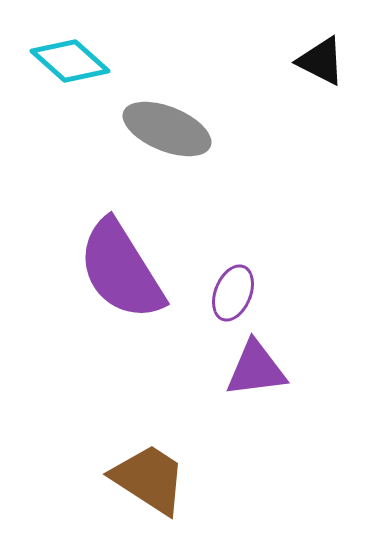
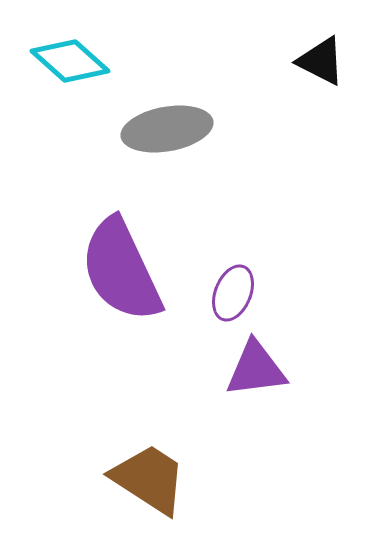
gray ellipse: rotated 32 degrees counterclockwise
purple semicircle: rotated 7 degrees clockwise
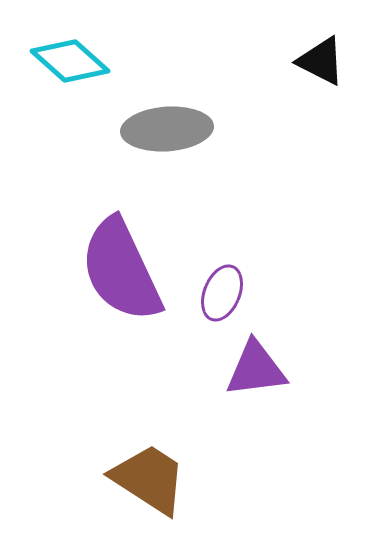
gray ellipse: rotated 6 degrees clockwise
purple ellipse: moved 11 px left
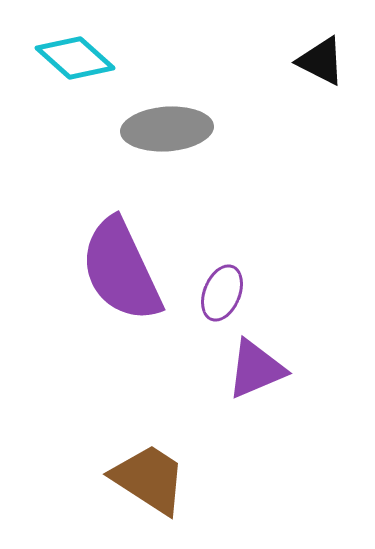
cyan diamond: moved 5 px right, 3 px up
purple triangle: rotated 16 degrees counterclockwise
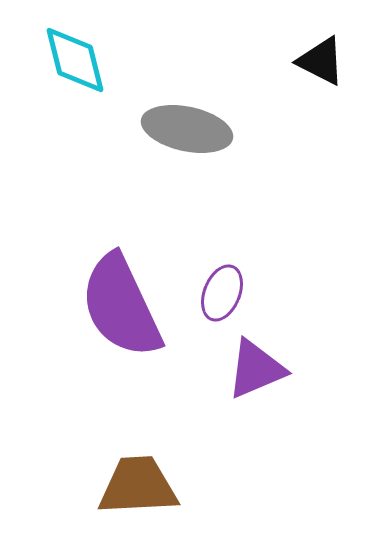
cyan diamond: moved 2 px down; rotated 34 degrees clockwise
gray ellipse: moved 20 px right; rotated 16 degrees clockwise
purple semicircle: moved 36 px down
brown trapezoid: moved 11 px left, 7 px down; rotated 36 degrees counterclockwise
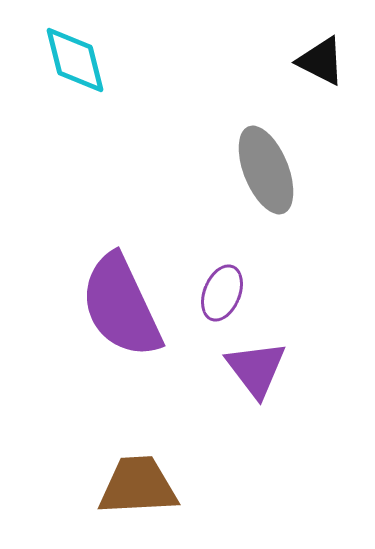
gray ellipse: moved 79 px right, 41 px down; rotated 56 degrees clockwise
purple triangle: rotated 44 degrees counterclockwise
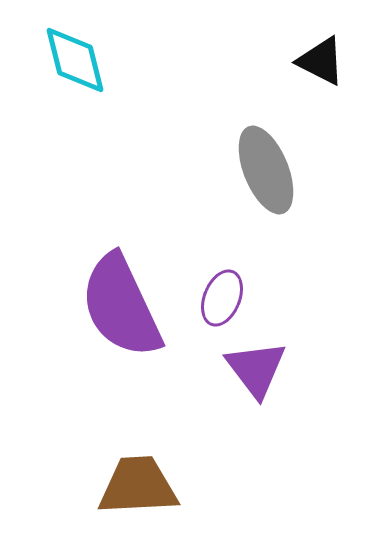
purple ellipse: moved 5 px down
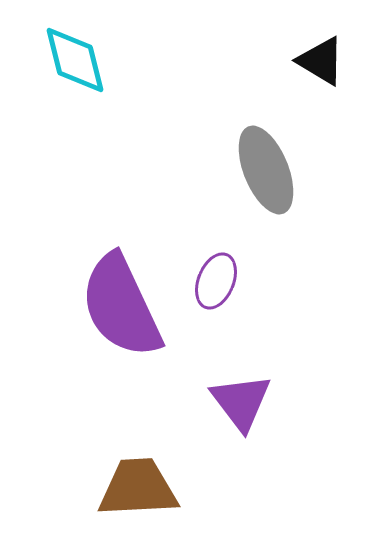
black triangle: rotated 4 degrees clockwise
purple ellipse: moved 6 px left, 17 px up
purple triangle: moved 15 px left, 33 px down
brown trapezoid: moved 2 px down
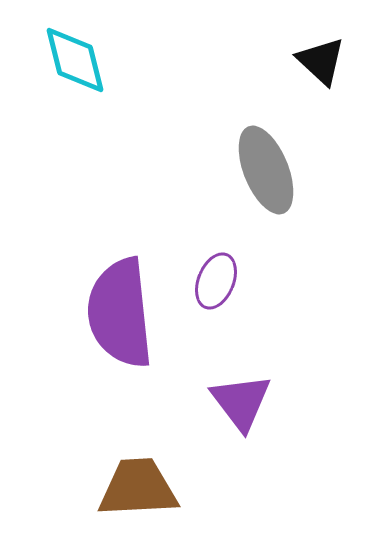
black triangle: rotated 12 degrees clockwise
purple semicircle: moved 1 px left, 7 px down; rotated 19 degrees clockwise
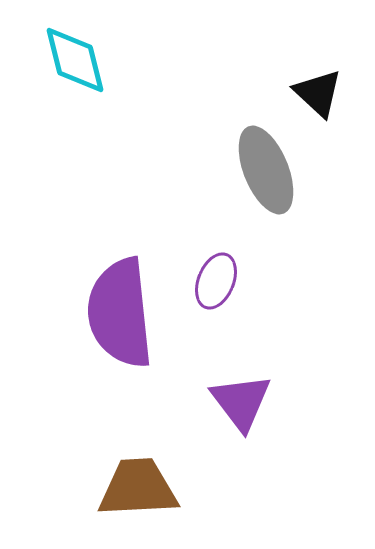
black triangle: moved 3 px left, 32 px down
